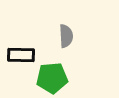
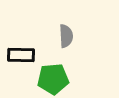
green pentagon: moved 1 px right, 1 px down
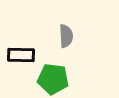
green pentagon: rotated 12 degrees clockwise
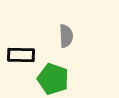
green pentagon: rotated 12 degrees clockwise
